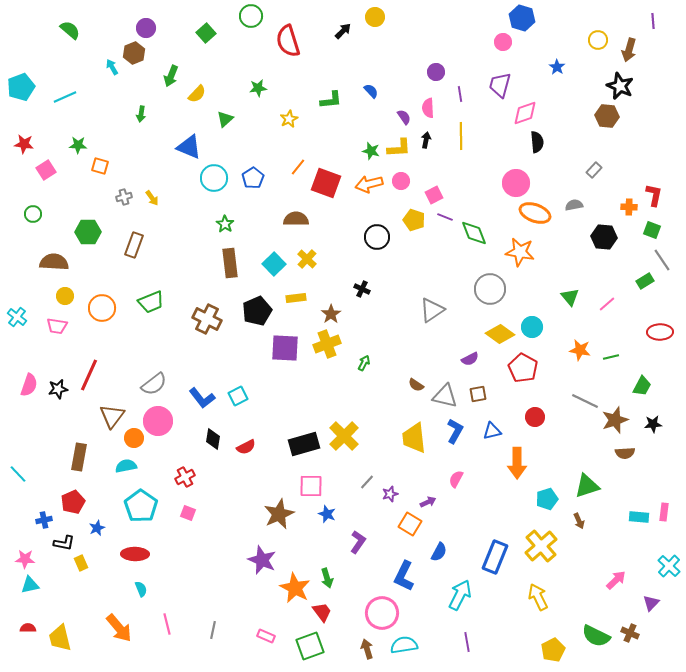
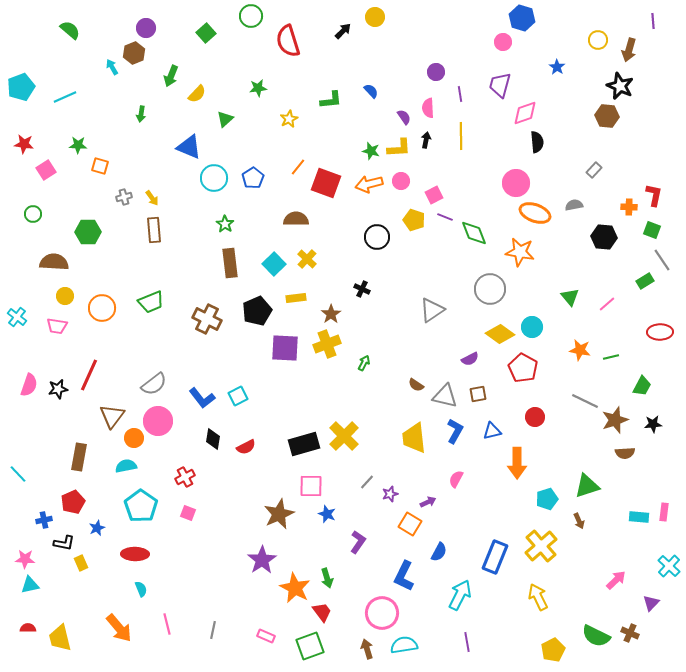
brown rectangle at (134, 245): moved 20 px right, 15 px up; rotated 25 degrees counterclockwise
purple star at (262, 560): rotated 16 degrees clockwise
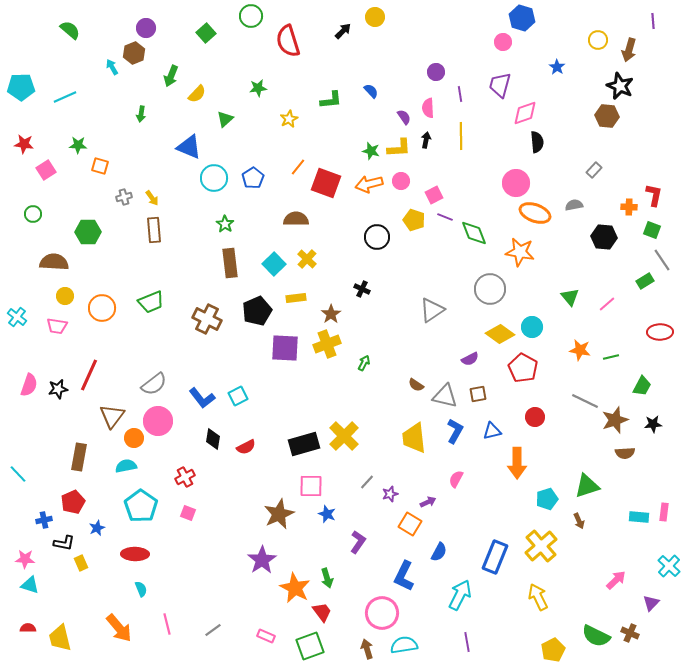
cyan pentagon at (21, 87): rotated 20 degrees clockwise
cyan triangle at (30, 585): rotated 30 degrees clockwise
gray line at (213, 630): rotated 42 degrees clockwise
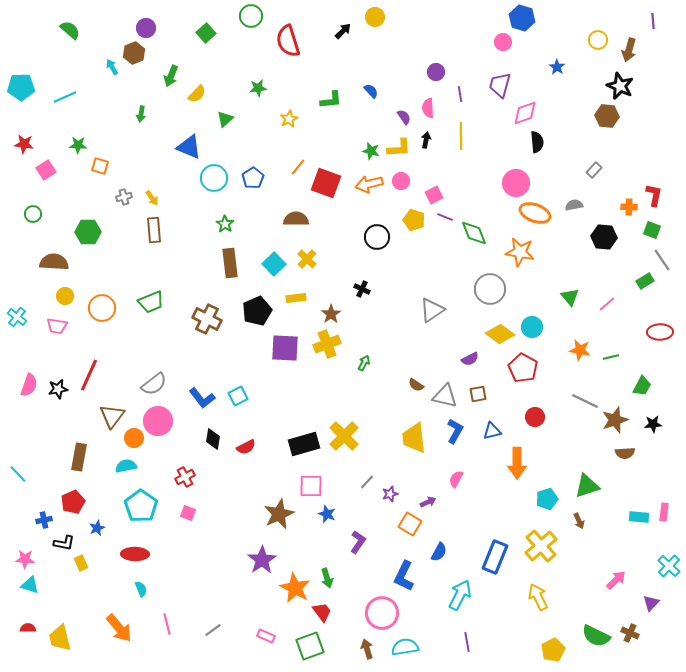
cyan semicircle at (404, 645): moved 1 px right, 2 px down
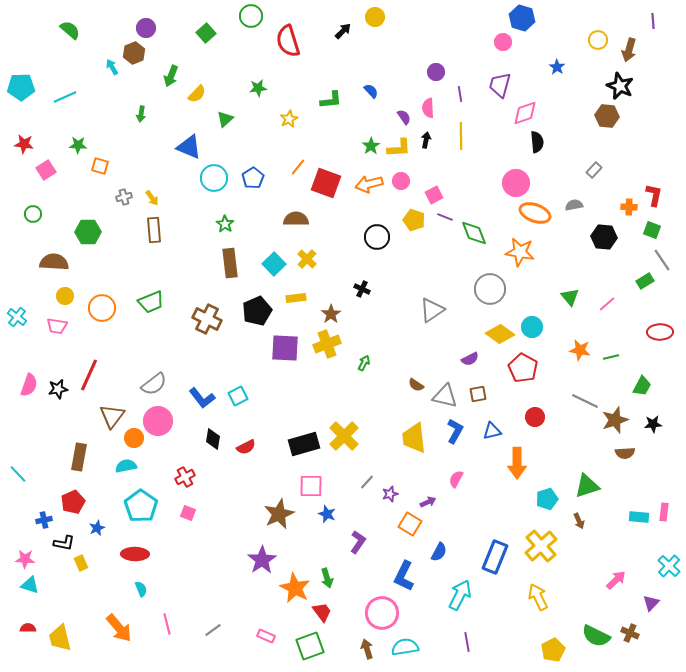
green star at (371, 151): moved 5 px up; rotated 24 degrees clockwise
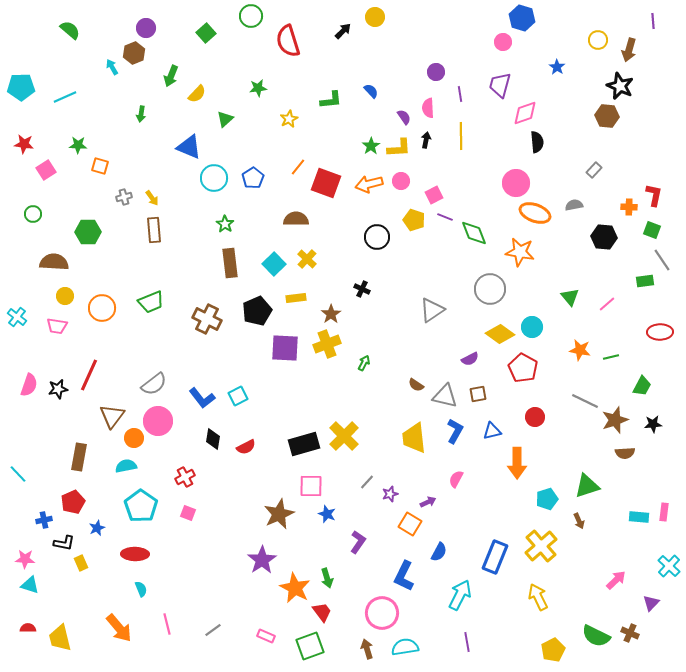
green rectangle at (645, 281): rotated 24 degrees clockwise
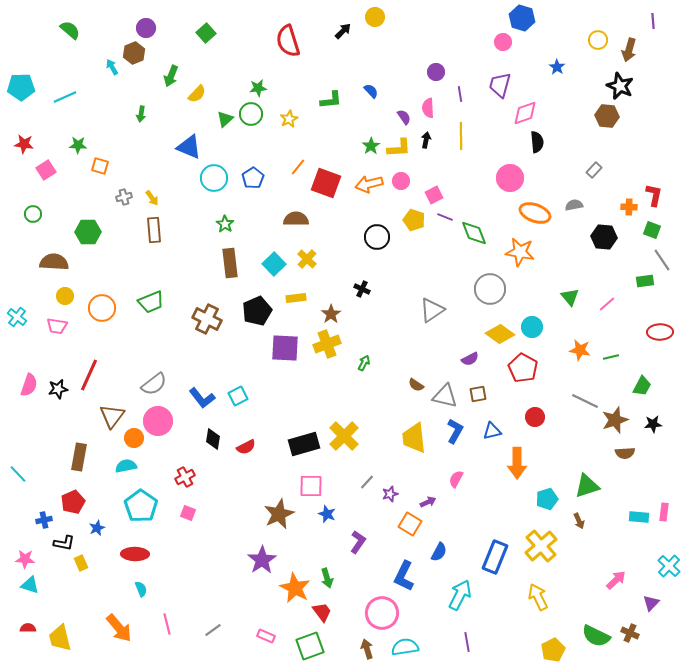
green circle at (251, 16): moved 98 px down
pink circle at (516, 183): moved 6 px left, 5 px up
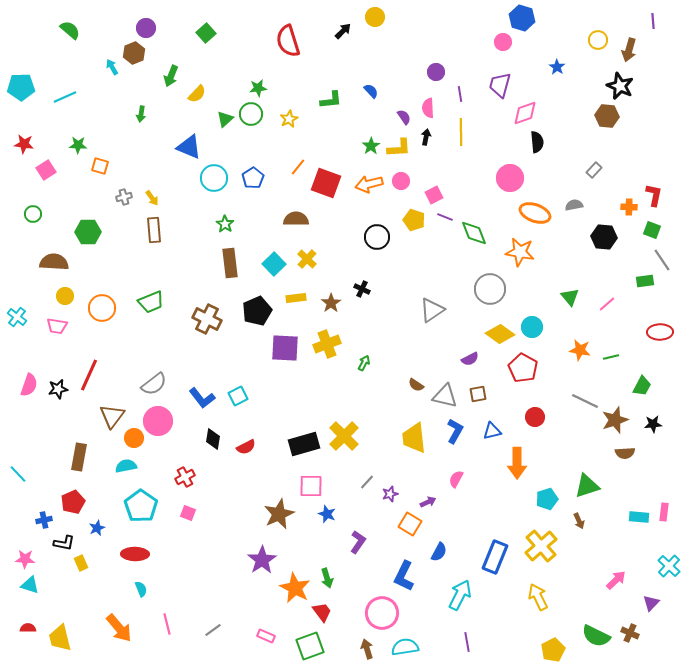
yellow line at (461, 136): moved 4 px up
black arrow at (426, 140): moved 3 px up
brown star at (331, 314): moved 11 px up
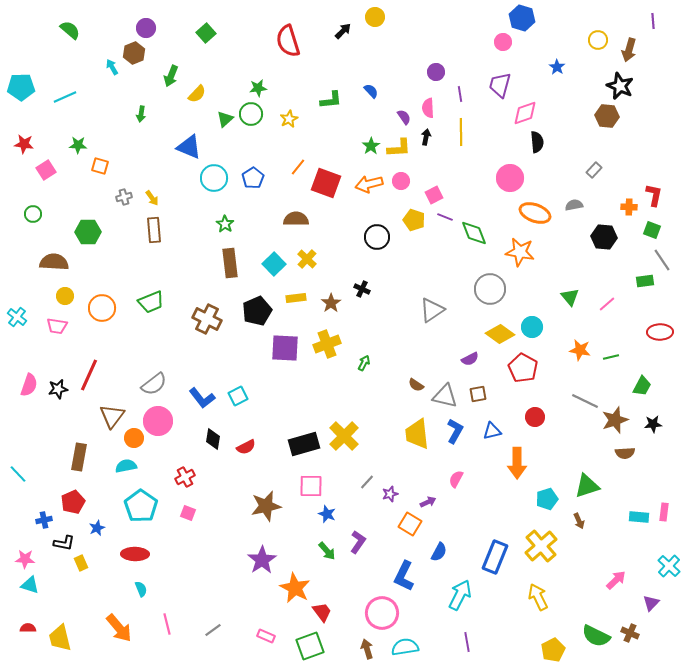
yellow trapezoid at (414, 438): moved 3 px right, 4 px up
brown star at (279, 514): moved 13 px left, 8 px up; rotated 12 degrees clockwise
green arrow at (327, 578): moved 27 px up; rotated 24 degrees counterclockwise
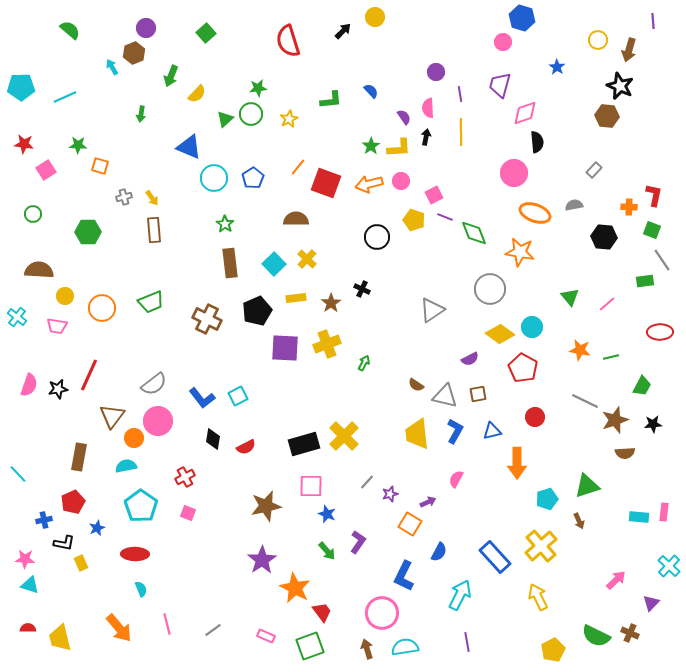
pink circle at (510, 178): moved 4 px right, 5 px up
brown semicircle at (54, 262): moved 15 px left, 8 px down
blue rectangle at (495, 557): rotated 64 degrees counterclockwise
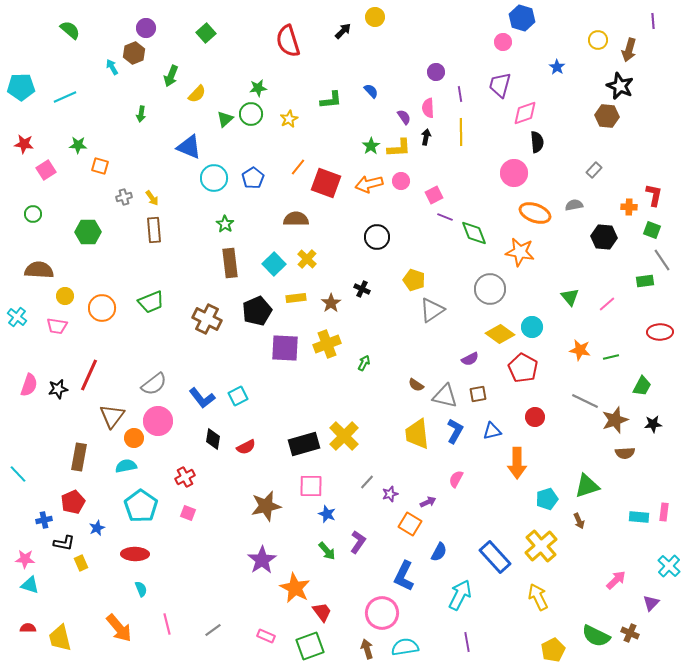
yellow pentagon at (414, 220): moved 60 px down
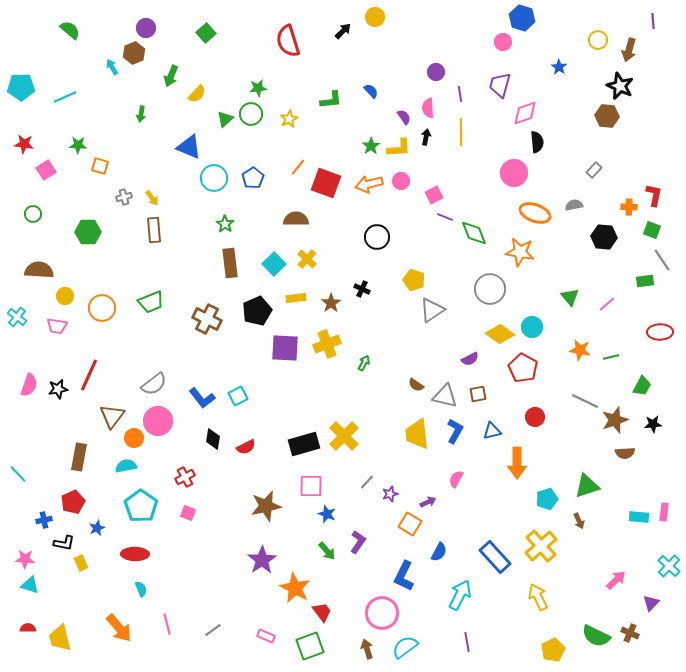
blue star at (557, 67): moved 2 px right
cyan semicircle at (405, 647): rotated 28 degrees counterclockwise
